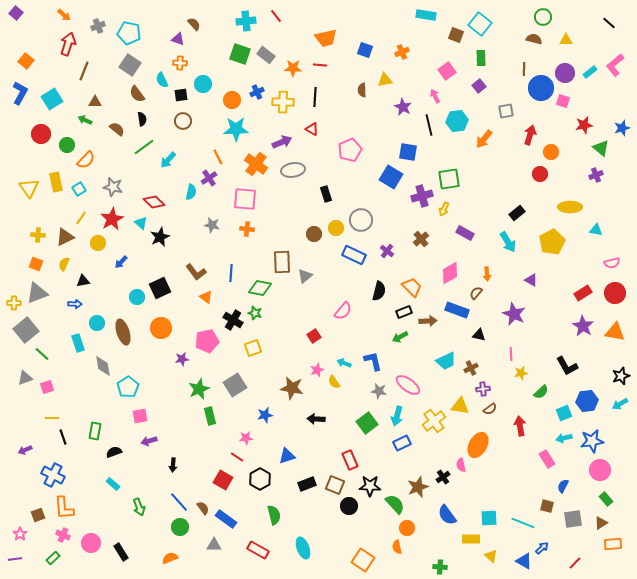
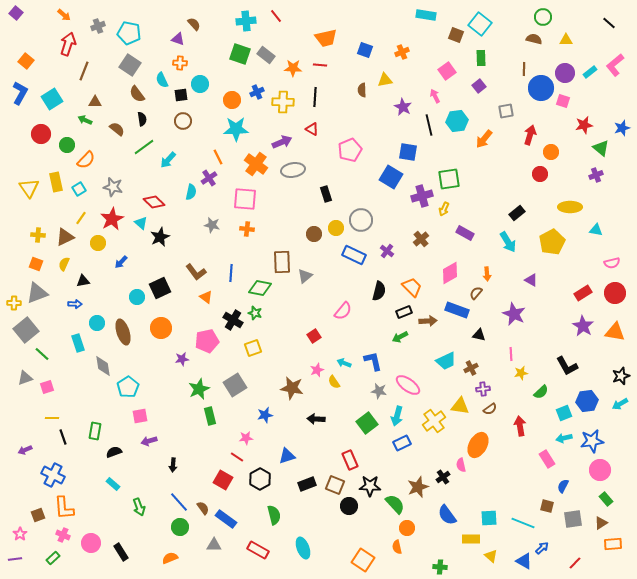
cyan circle at (203, 84): moved 3 px left
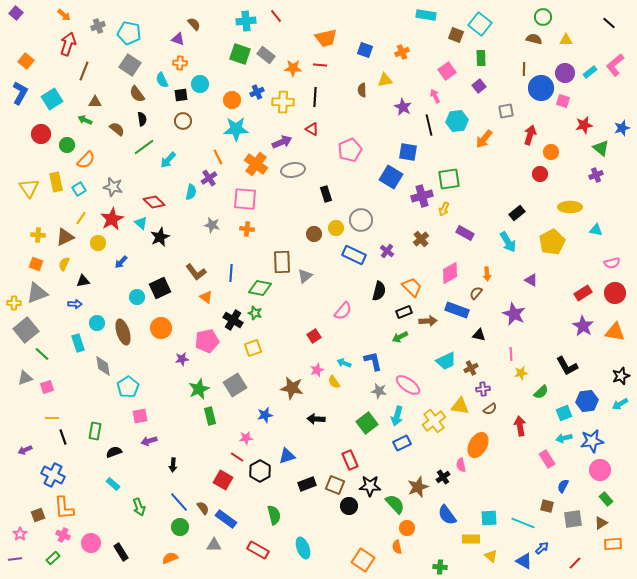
black hexagon at (260, 479): moved 8 px up
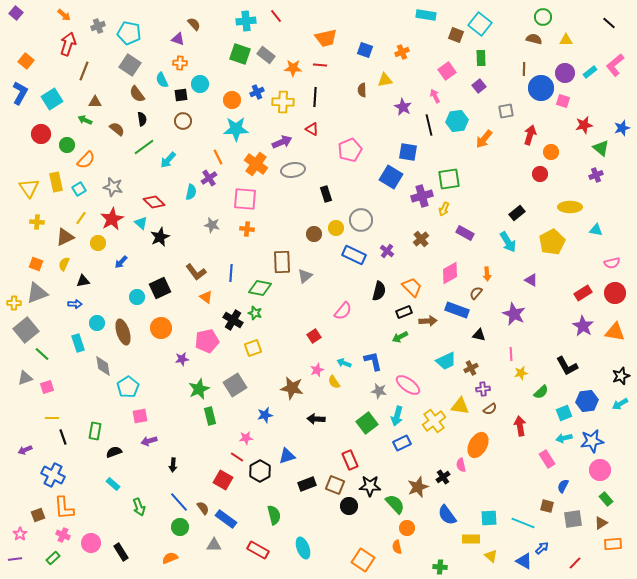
yellow cross at (38, 235): moved 1 px left, 13 px up
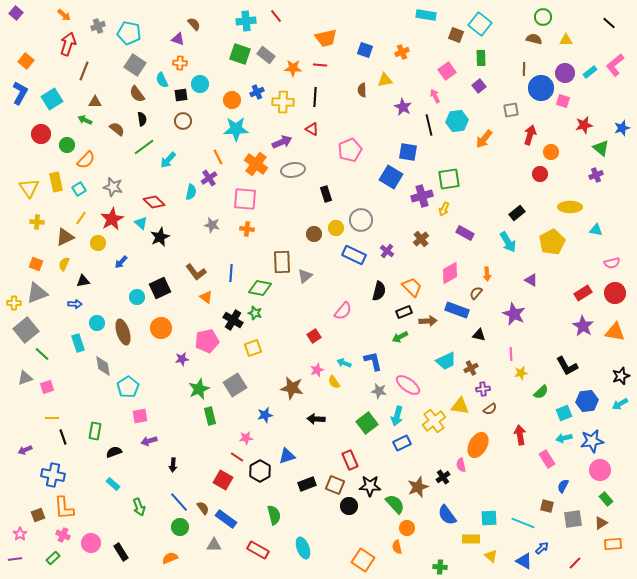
gray square at (130, 65): moved 5 px right
gray square at (506, 111): moved 5 px right, 1 px up
red arrow at (520, 426): moved 9 px down
blue cross at (53, 475): rotated 15 degrees counterclockwise
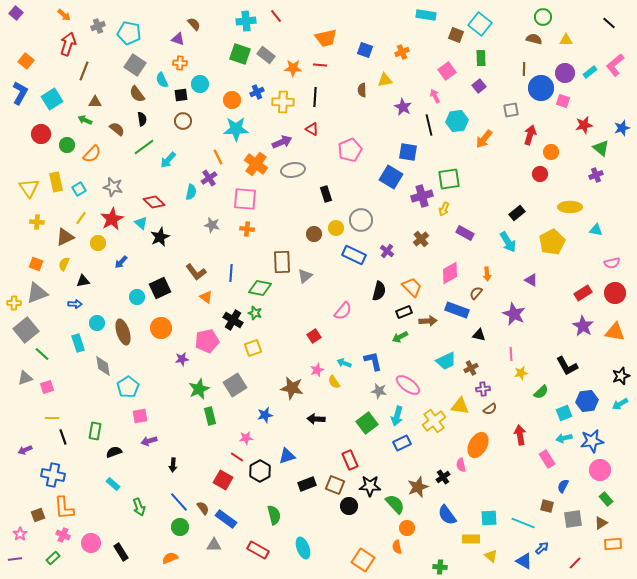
orange semicircle at (86, 160): moved 6 px right, 6 px up
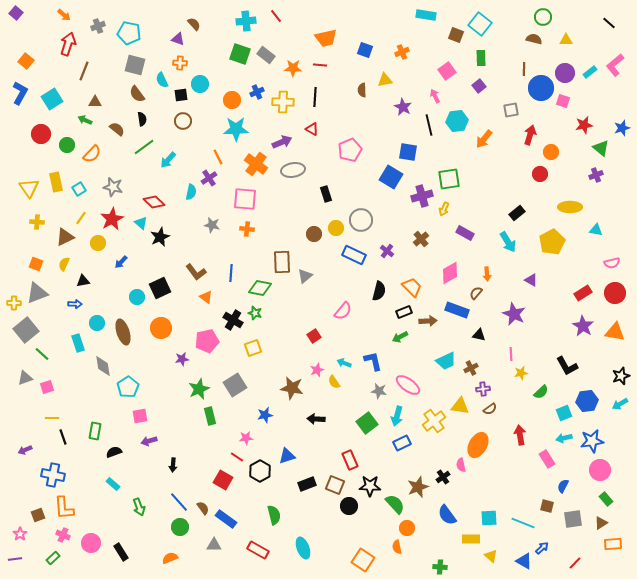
gray square at (135, 65): rotated 20 degrees counterclockwise
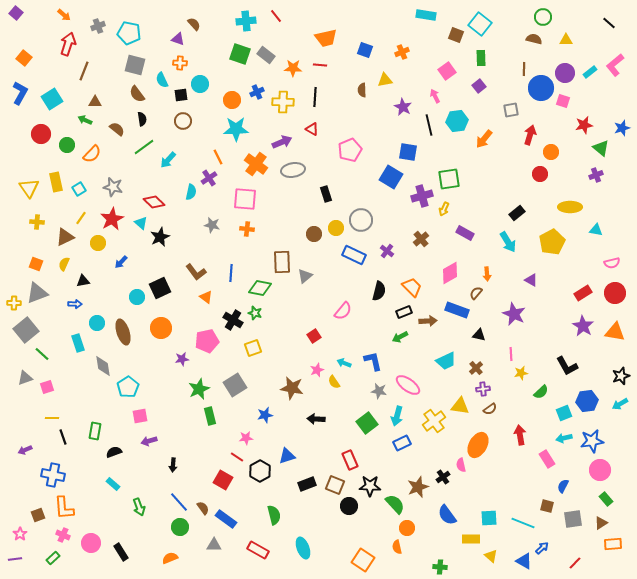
orange square at (26, 61): moved 2 px left, 3 px up
brown cross at (471, 368): moved 5 px right; rotated 16 degrees counterclockwise
